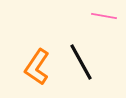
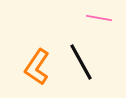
pink line: moved 5 px left, 2 px down
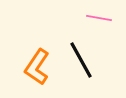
black line: moved 2 px up
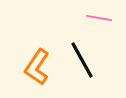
black line: moved 1 px right
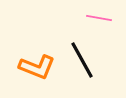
orange L-shape: rotated 102 degrees counterclockwise
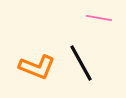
black line: moved 1 px left, 3 px down
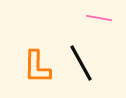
orange L-shape: rotated 69 degrees clockwise
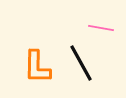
pink line: moved 2 px right, 10 px down
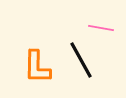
black line: moved 3 px up
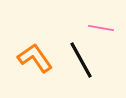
orange L-shape: moved 2 px left, 9 px up; rotated 144 degrees clockwise
